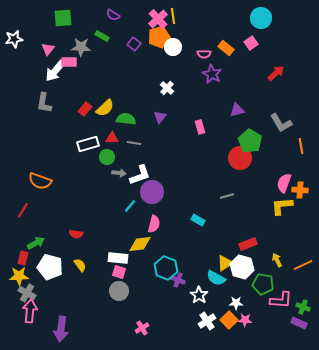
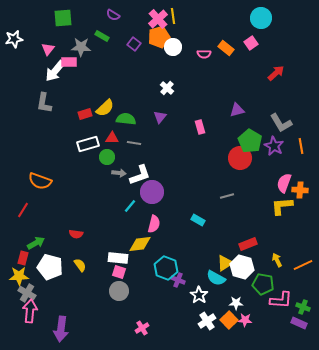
purple star at (212, 74): moved 62 px right, 72 px down
red rectangle at (85, 109): moved 5 px down; rotated 32 degrees clockwise
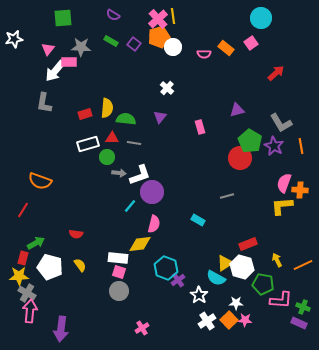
green rectangle at (102, 36): moved 9 px right, 5 px down
yellow semicircle at (105, 108): moved 2 px right; rotated 42 degrees counterclockwise
purple cross at (178, 280): rotated 32 degrees clockwise
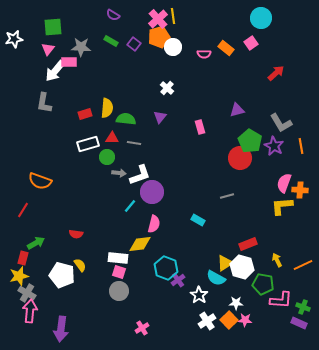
green square at (63, 18): moved 10 px left, 9 px down
white pentagon at (50, 267): moved 12 px right, 8 px down
yellow star at (19, 276): rotated 12 degrees counterclockwise
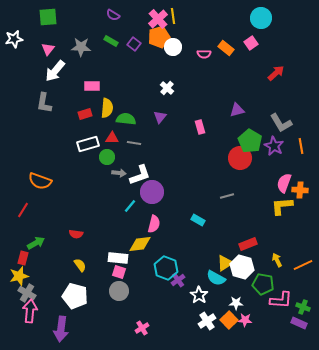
green square at (53, 27): moved 5 px left, 10 px up
pink rectangle at (69, 62): moved 23 px right, 24 px down
white pentagon at (62, 275): moved 13 px right, 21 px down
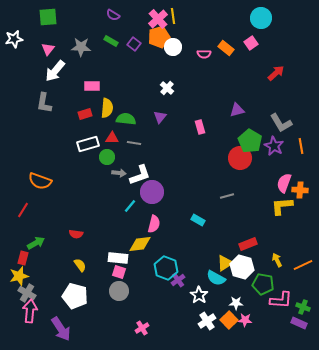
purple arrow at (61, 329): rotated 40 degrees counterclockwise
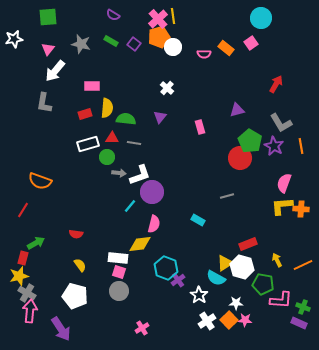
gray star at (81, 47): moved 3 px up; rotated 12 degrees clockwise
red arrow at (276, 73): moved 11 px down; rotated 18 degrees counterclockwise
orange cross at (300, 190): moved 1 px right, 19 px down
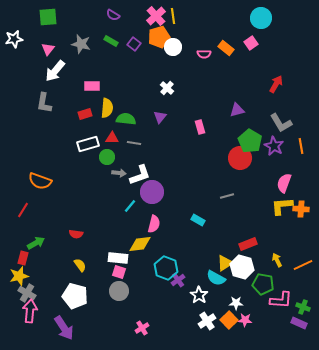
pink cross at (158, 19): moved 2 px left, 3 px up
purple arrow at (61, 329): moved 3 px right, 1 px up
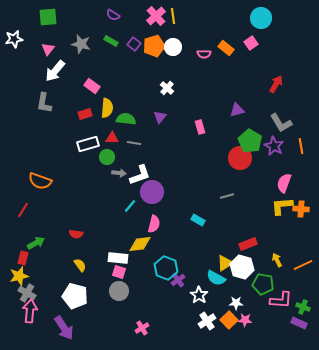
orange pentagon at (159, 37): moved 5 px left, 9 px down
pink rectangle at (92, 86): rotated 35 degrees clockwise
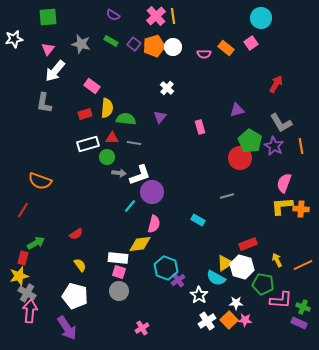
red semicircle at (76, 234): rotated 40 degrees counterclockwise
purple arrow at (64, 328): moved 3 px right
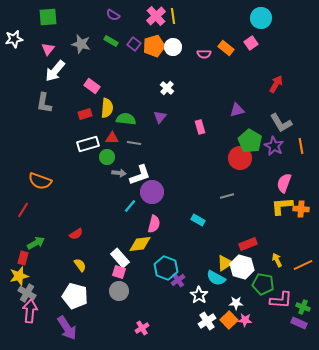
white rectangle at (118, 258): moved 2 px right; rotated 42 degrees clockwise
